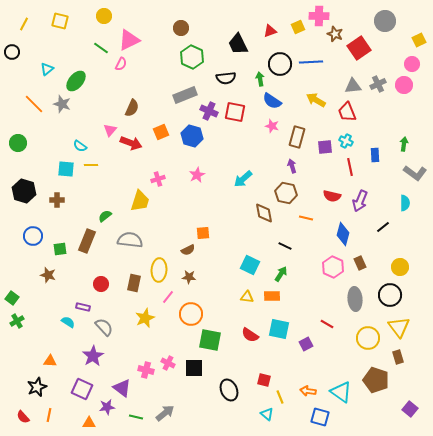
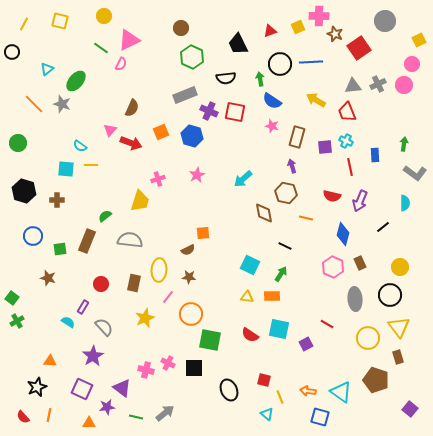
brown star at (48, 275): moved 3 px down
purple rectangle at (83, 307): rotated 72 degrees counterclockwise
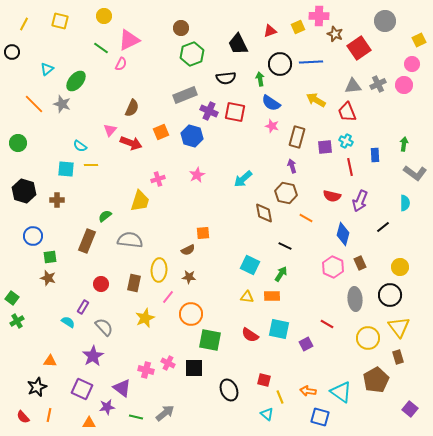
green hexagon at (192, 57): moved 3 px up; rotated 15 degrees clockwise
blue semicircle at (272, 101): moved 1 px left, 2 px down
orange line at (306, 218): rotated 16 degrees clockwise
green square at (60, 249): moved 10 px left, 8 px down
brown pentagon at (376, 380): rotated 25 degrees clockwise
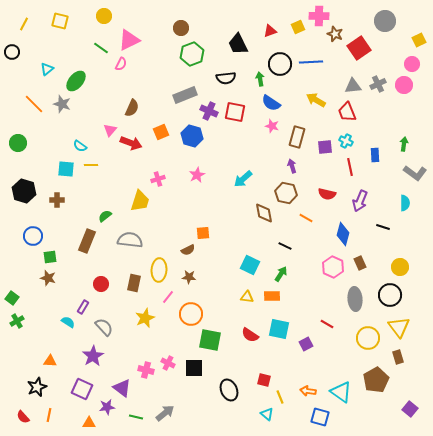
red semicircle at (332, 196): moved 5 px left, 2 px up
black line at (383, 227): rotated 56 degrees clockwise
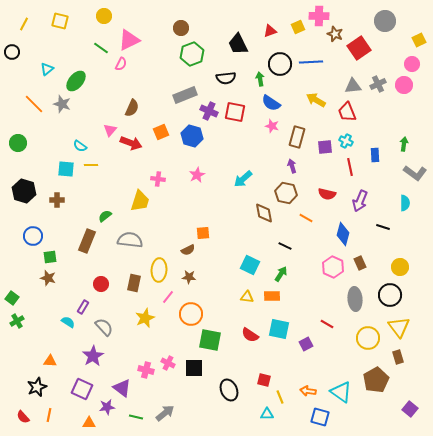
pink cross at (158, 179): rotated 24 degrees clockwise
cyan triangle at (267, 414): rotated 40 degrees counterclockwise
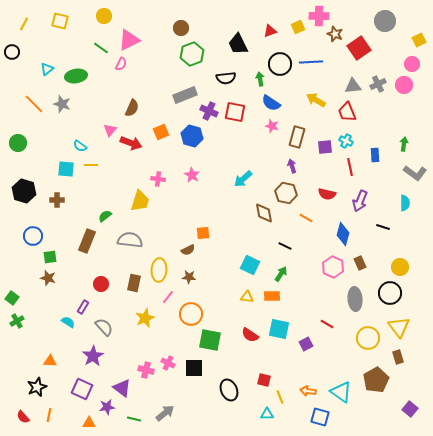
green ellipse at (76, 81): moved 5 px up; rotated 40 degrees clockwise
pink star at (197, 175): moved 5 px left; rotated 14 degrees counterclockwise
black circle at (390, 295): moved 2 px up
green line at (136, 417): moved 2 px left, 2 px down
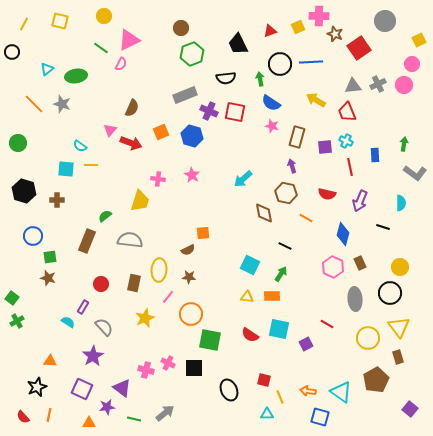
cyan semicircle at (405, 203): moved 4 px left
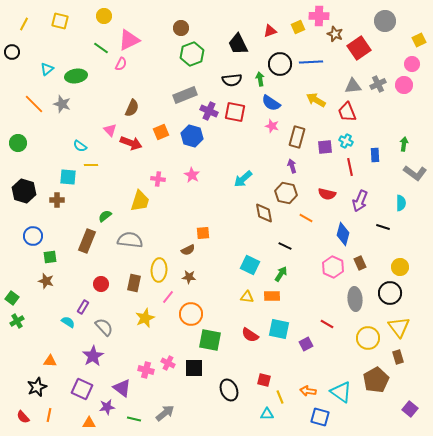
black semicircle at (226, 78): moved 6 px right, 2 px down
pink triangle at (110, 130): rotated 24 degrees counterclockwise
cyan square at (66, 169): moved 2 px right, 8 px down
brown star at (48, 278): moved 2 px left, 3 px down
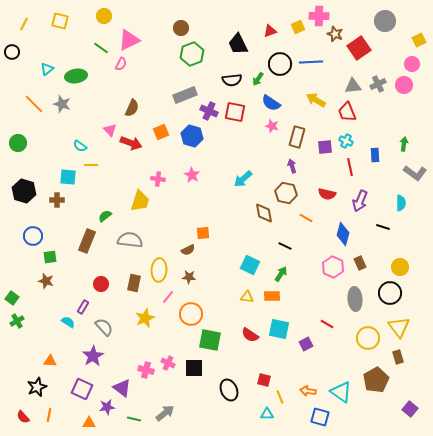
green arrow at (260, 79): moved 2 px left; rotated 136 degrees counterclockwise
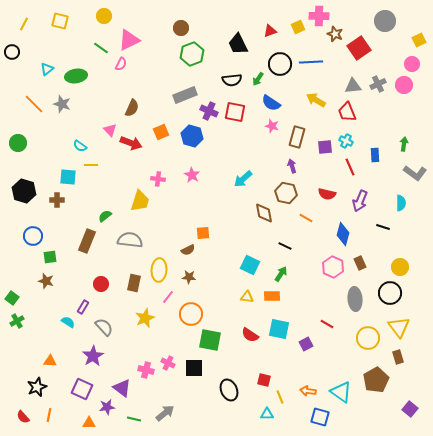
red line at (350, 167): rotated 12 degrees counterclockwise
